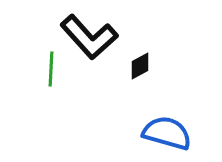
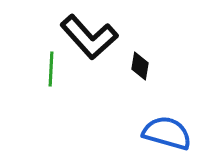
black diamond: rotated 52 degrees counterclockwise
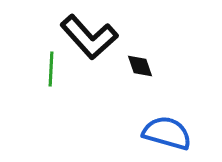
black diamond: rotated 28 degrees counterclockwise
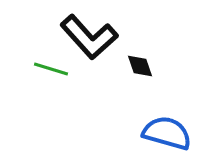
green line: rotated 76 degrees counterclockwise
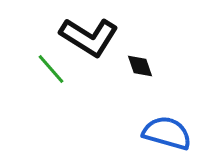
black L-shape: rotated 16 degrees counterclockwise
green line: rotated 32 degrees clockwise
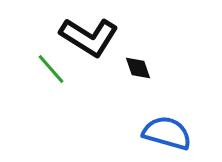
black diamond: moved 2 px left, 2 px down
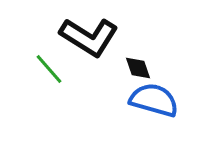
green line: moved 2 px left
blue semicircle: moved 13 px left, 33 px up
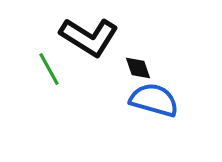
green line: rotated 12 degrees clockwise
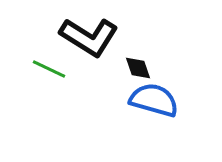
green line: rotated 36 degrees counterclockwise
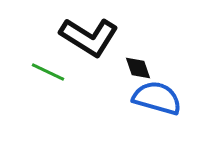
green line: moved 1 px left, 3 px down
blue semicircle: moved 3 px right, 2 px up
